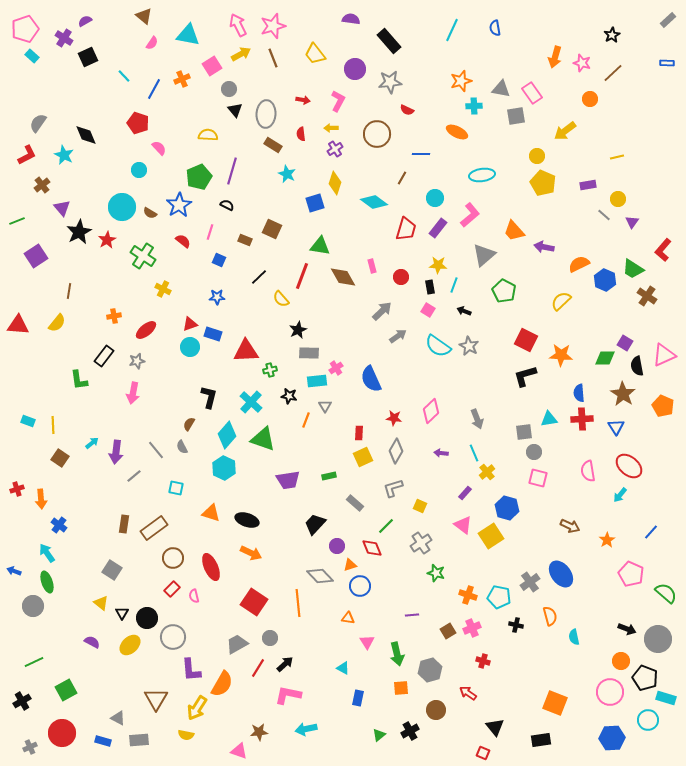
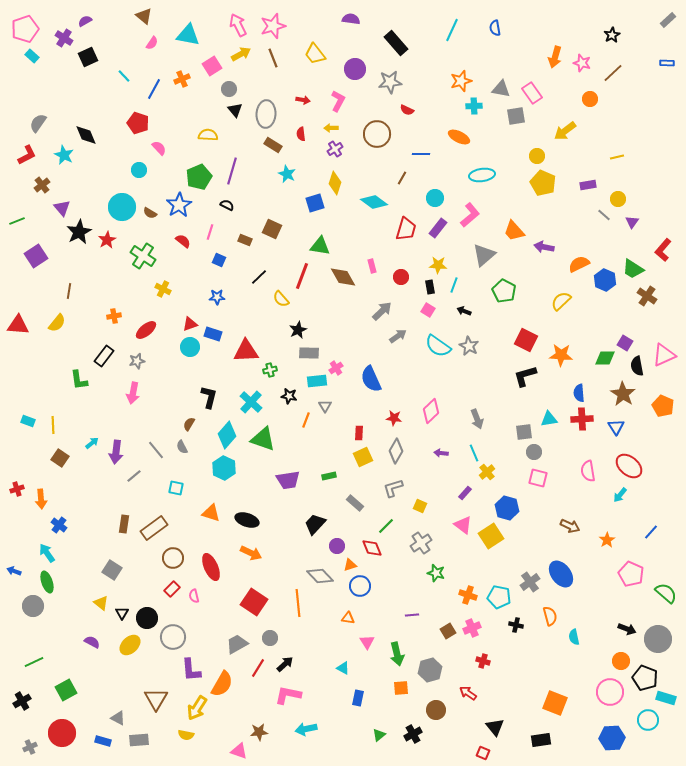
black rectangle at (389, 41): moved 7 px right, 2 px down
orange ellipse at (457, 132): moved 2 px right, 5 px down
black cross at (410, 731): moved 3 px right, 3 px down
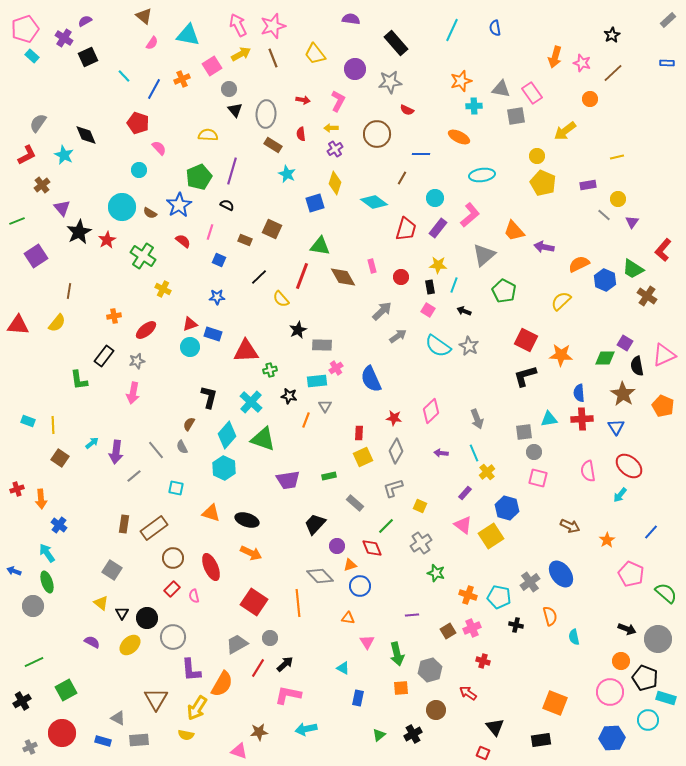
gray rectangle at (309, 353): moved 13 px right, 8 px up
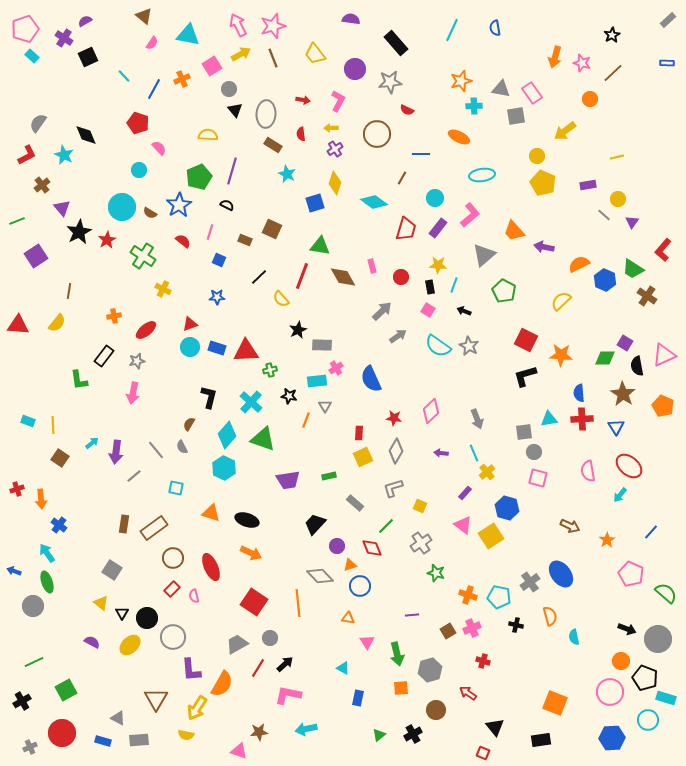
blue rectangle at (213, 334): moved 4 px right, 14 px down
